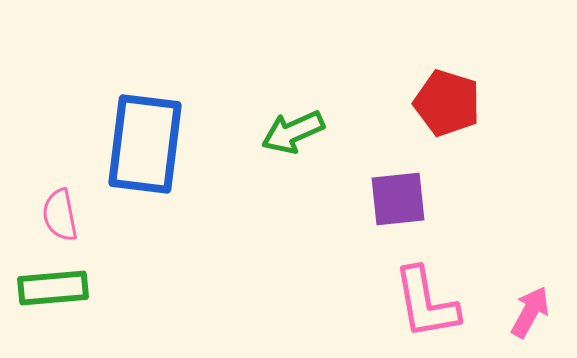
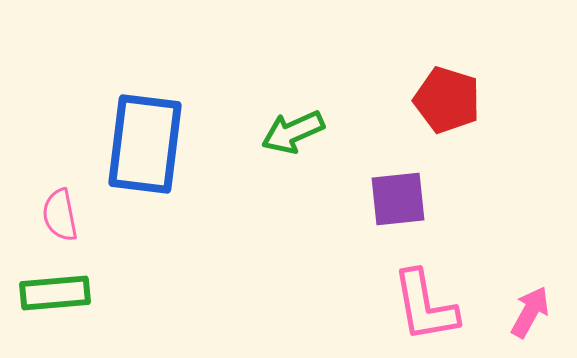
red pentagon: moved 3 px up
green rectangle: moved 2 px right, 5 px down
pink L-shape: moved 1 px left, 3 px down
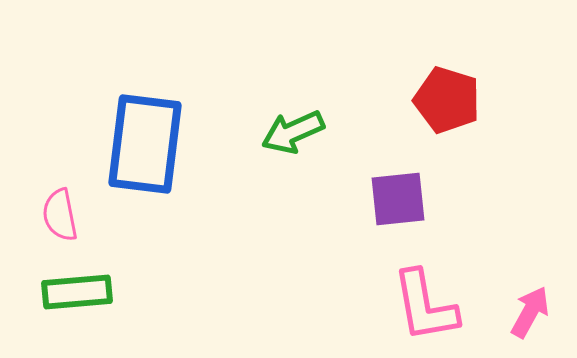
green rectangle: moved 22 px right, 1 px up
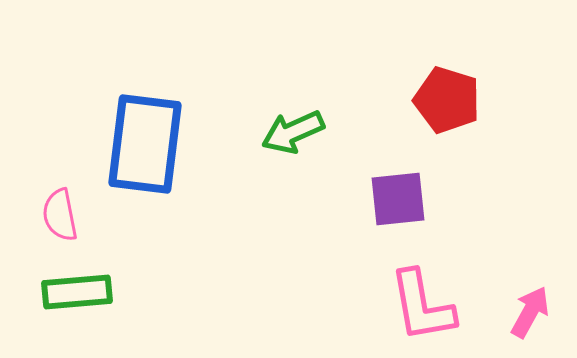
pink L-shape: moved 3 px left
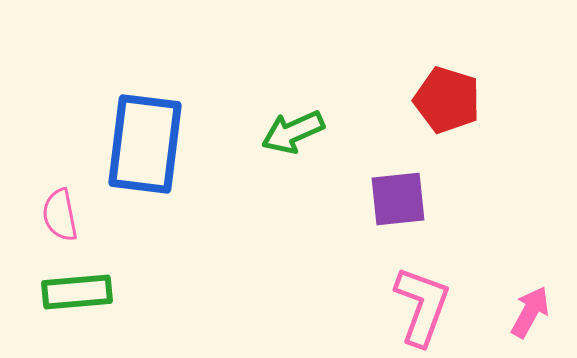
pink L-shape: rotated 150 degrees counterclockwise
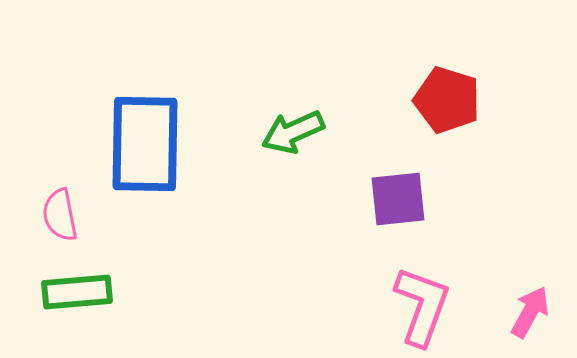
blue rectangle: rotated 6 degrees counterclockwise
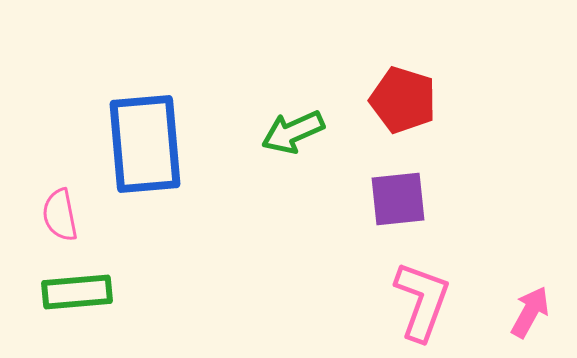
red pentagon: moved 44 px left
blue rectangle: rotated 6 degrees counterclockwise
pink L-shape: moved 5 px up
